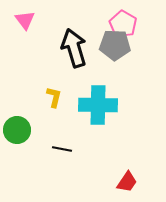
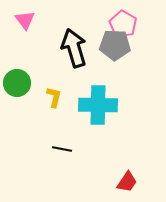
green circle: moved 47 px up
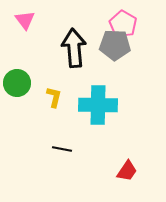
black arrow: rotated 12 degrees clockwise
red trapezoid: moved 11 px up
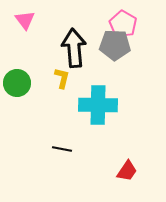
yellow L-shape: moved 8 px right, 19 px up
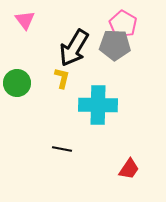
black arrow: rotated 144 degrees counterclockwise
red trapezoid: moved 2 px right, 2 px up
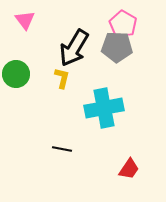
gray pentagon: moved 2 px right, 2 px down
green circle: moved 1 px left, 9 px up
cyan cross: moved 6 px right, 3 px down; rotated 12 degrees counterclockwise
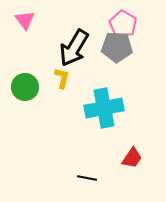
green circle: moved 9 px right, 13 px down
black line: moved 25 px right, 29 px down
red trapezoid: moved 3 px right, 11 px up
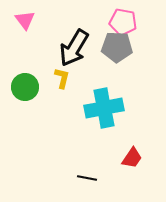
pink pentagon: moved 2 px up; rotated 20 degrees counterclockwise
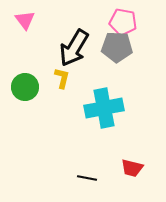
red trapezoid: moved 10 px down; rotated 70 degrees clockwise
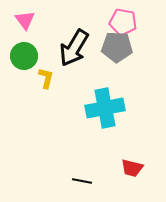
yellow L-shape: moved 16 px left
green circle: moved 1 px left, 31 px up
cyan cross: moved 1 px right
black line: moved 5 px left, 3 px down
